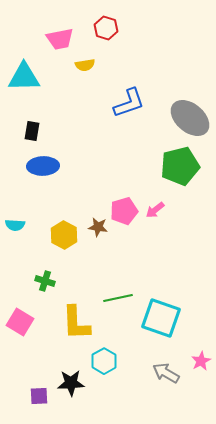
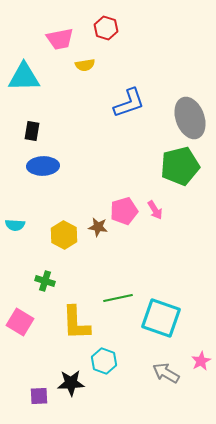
gray ellipse: rotated 30 degrees clockwise
pink arrow: rotated 84 degrees counterclockwise
cyan hexagon: rotated 10 degrees counterclockwise
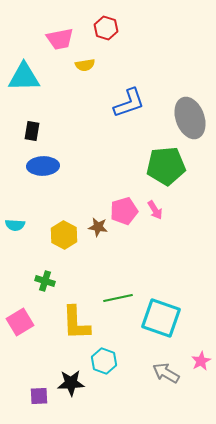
green pentagon: moved 14 px left; rotated 9 degrees clockwise
pink square: rotated 28 degrees clockwise
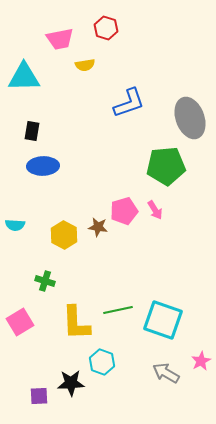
green line: moved 12 px down
cyan square: moved 2 px right, 2 px down
cyan hexagon: moved 2 px left, 1 px down
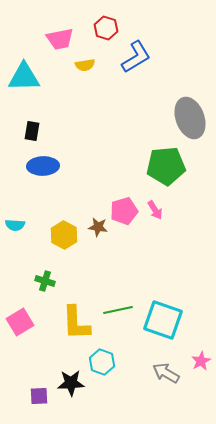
blue L-shape: moved 7 px right, 46 px up; rotated 12 degrees counterclockwise
